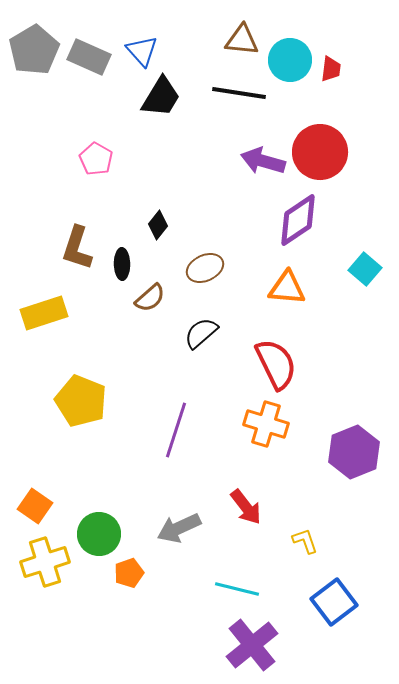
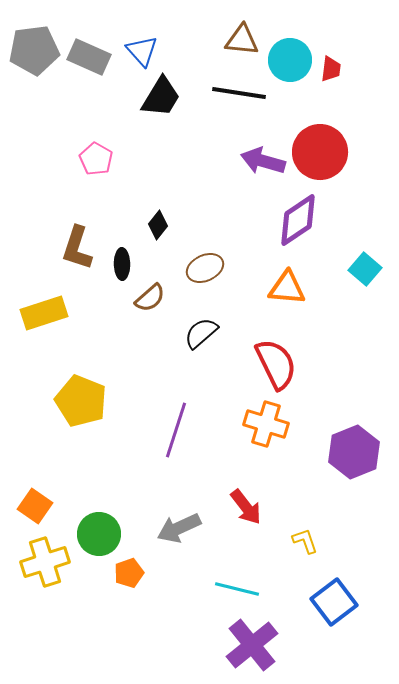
gray pentagon: rotated 24 degrees clockwise
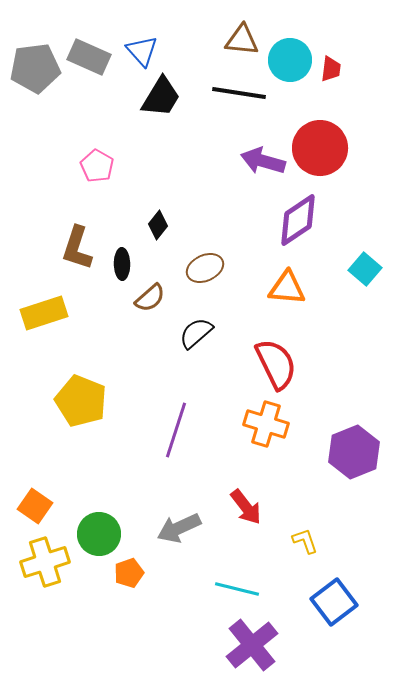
gray pentagon: moved 1 px right, 18 px down
red circle: moved 4 px up
pink pentagon: moved 1 px right, 7 px down
black semicircle: moved 5 px left
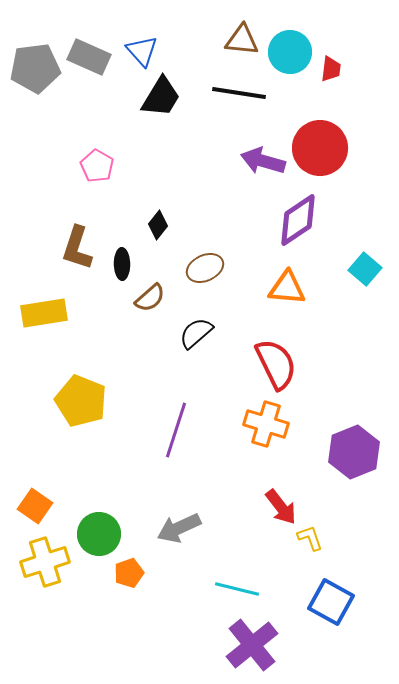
cyan circle: moved 8 px up
yellow rectangle: rotated 9 degrees clockwise
red arrow: moved 35 px right
yellow L-shape: moved 5 px right, 3 px up
blue square: moved 3 px left; rotated 24 degrees counterclockwise
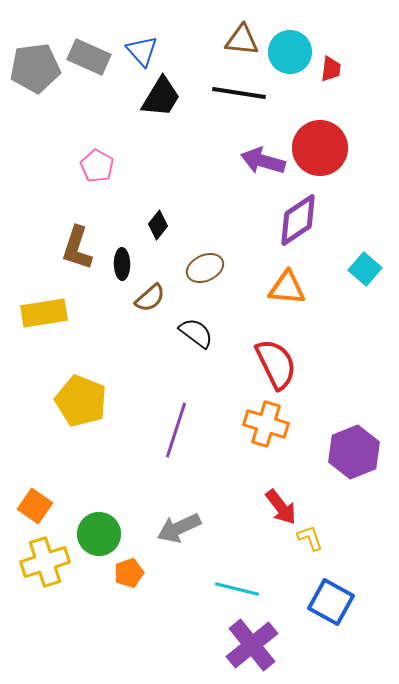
black semicircle: rotated 78 degrees clockwise
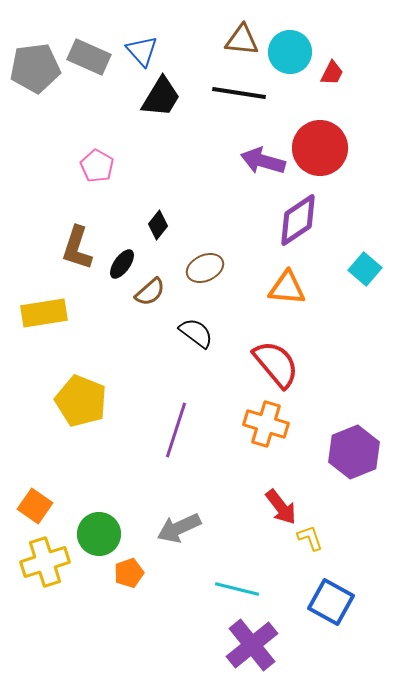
red trapezoid: moved 1 px right, 4 px down; rotated 20 degrees clockwise
black ellipse: rotated 36 degrees clockwise
brown semicircle: moved 6 px up
red semicircle: rotated 14 degrees counterclockwise
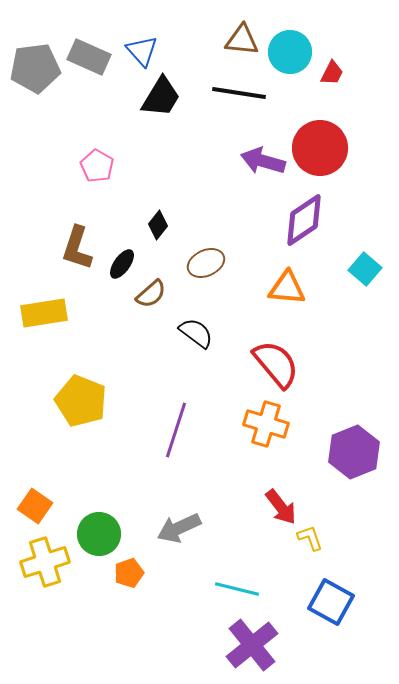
purple diamond: moved 6 px right
brown ellipse: moved 1 px right, 5 px up
brown semicircle: moved 1 px right, 2 px down
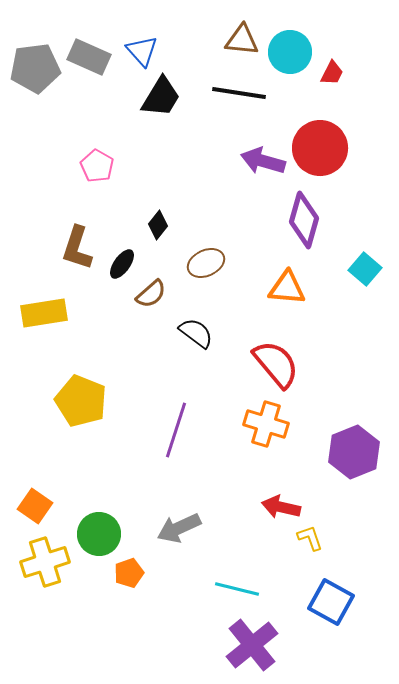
purple diamond: rotated 40 degrees counterclockwise
red arrow: rotated 141 degrees clockwise
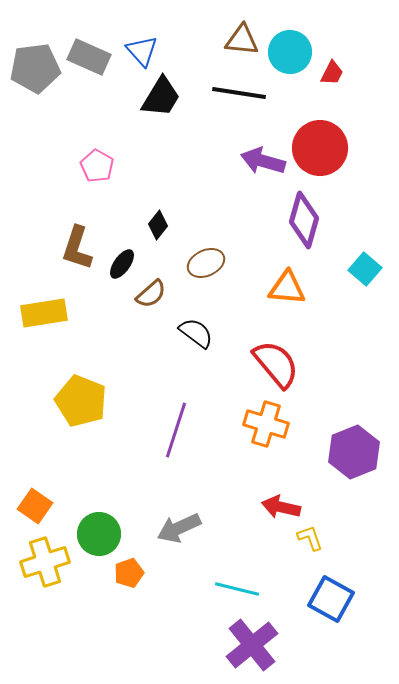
blue square: moved 3 px up
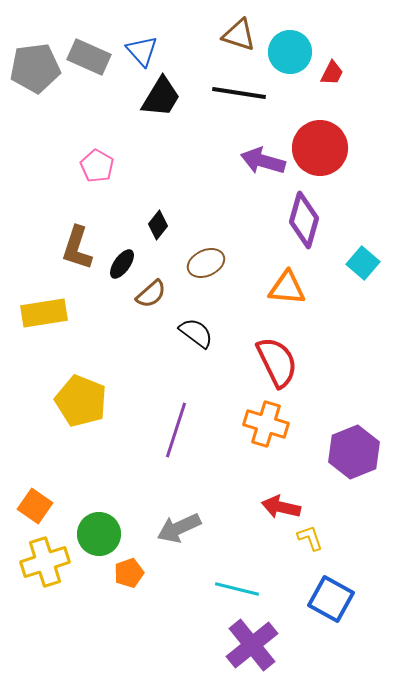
brown triangle: moved 3 px left, 5 px up; rotated 12 degrees clockwise
cyan square: moved 2 px left, 6 px up
red semicircle: moved 1 px right, 2 px up; rotated 14 degrees clockwise
